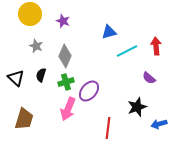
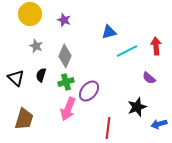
purple star: moved 1 px right, 1 px up
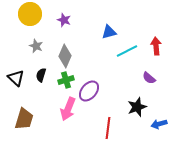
green cross: moved 2 px up
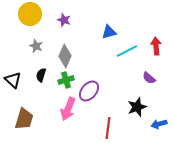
black triangle: moved 3 px left, 2 px down
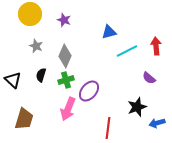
blue arrow: moved 2 px left, 1 px up
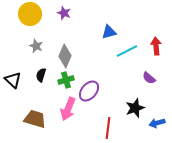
purple star: moved 7 px up
black star: moved 2 px left, 1 px down
brown trapezoid: moved 11 px right; rotated 90 degrees counterclockwise
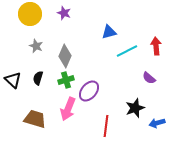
black semicircle: moved 3 px left, 3 px down
red line: moved 2 px left, 2 px up
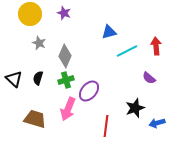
gray star: moved 3 px right, 3 px up
black triangle: moved 1 px right, 1 px up
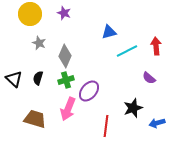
black star: moved 2 px left
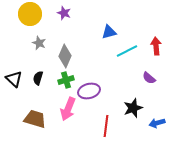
purple ellipse: rotated 35 degrees clockwise
